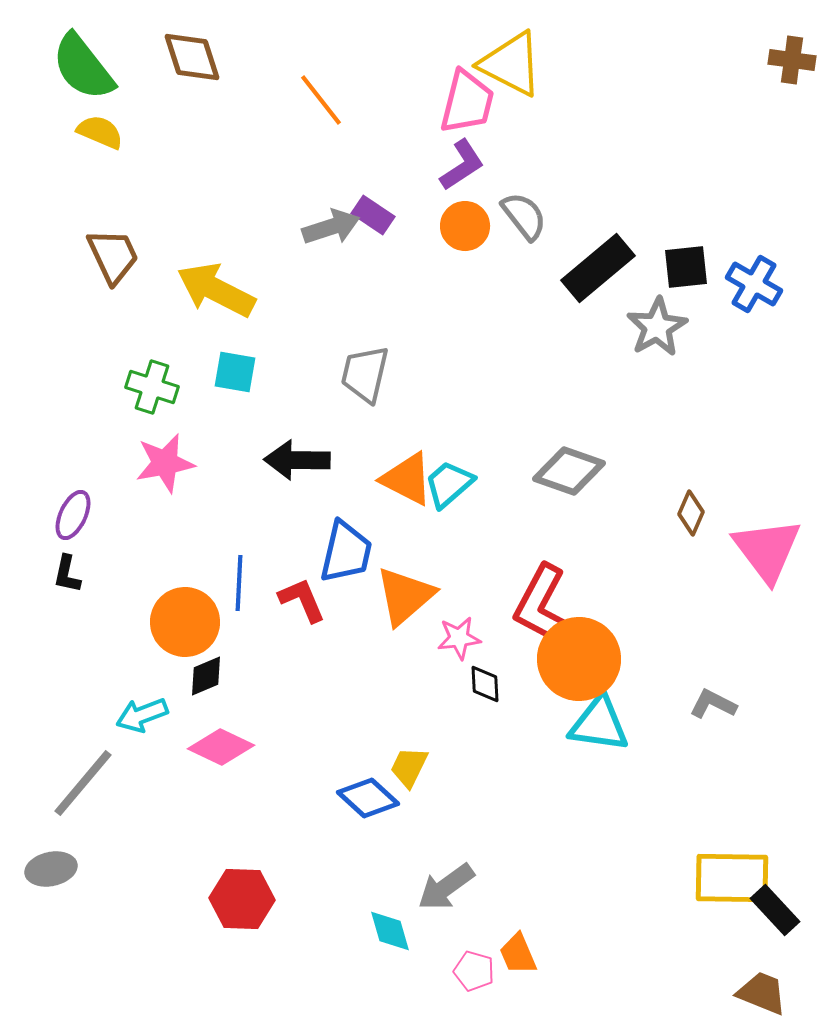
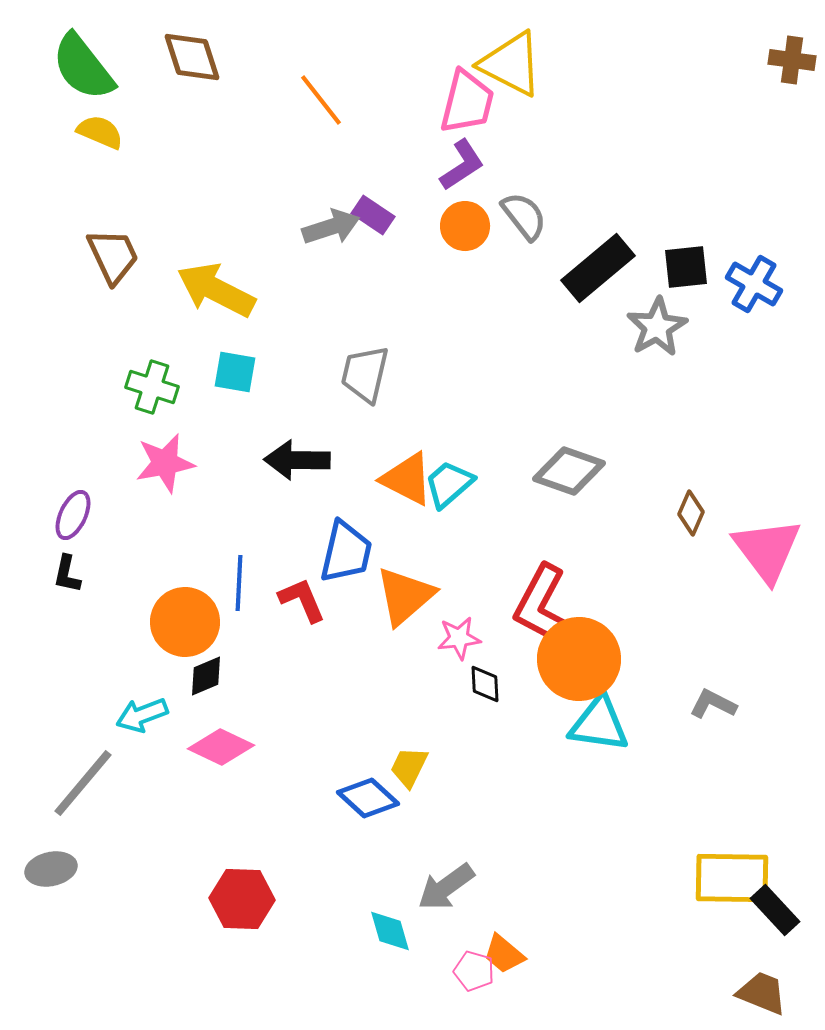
orange trapezoid at (518, 954): moved 14 px left; rotated 27 degrees counterclockwise
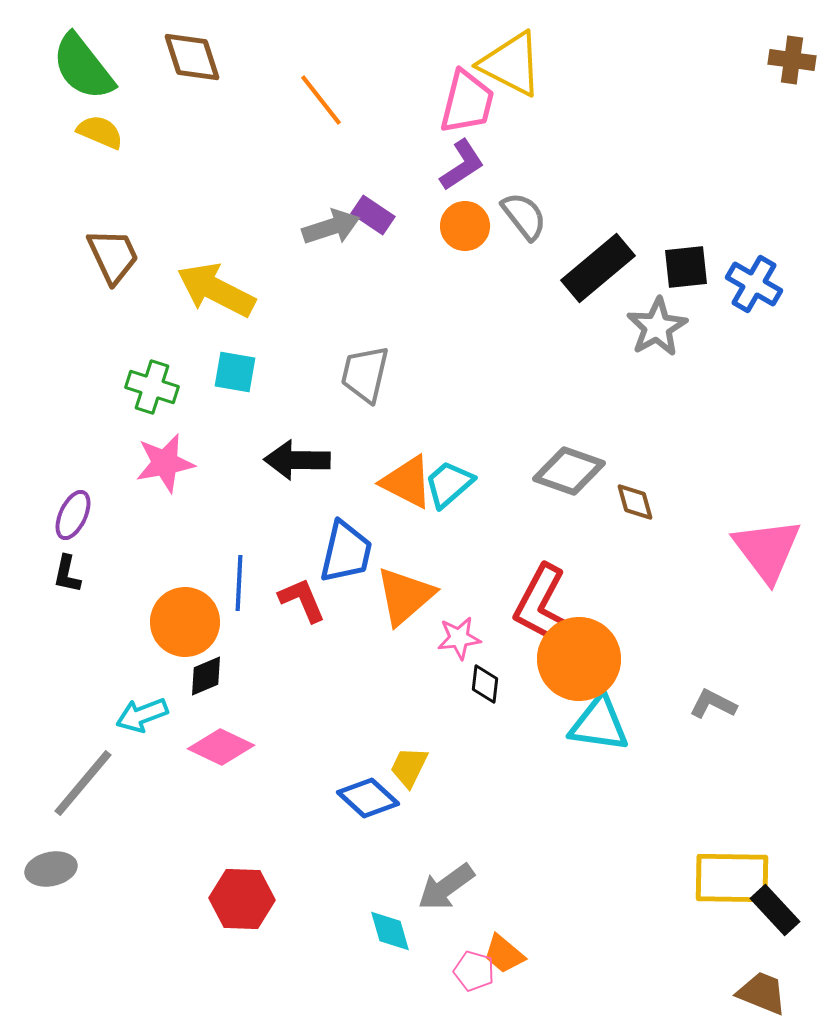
orange triangle at (407, 479): moved 3 px down
brown diamond at (691, 513): moved 56 px left, 11 px up; rotated 39 degrees counterclockwise
black diamond at (485, 684): rotated 9 degrees clockwise
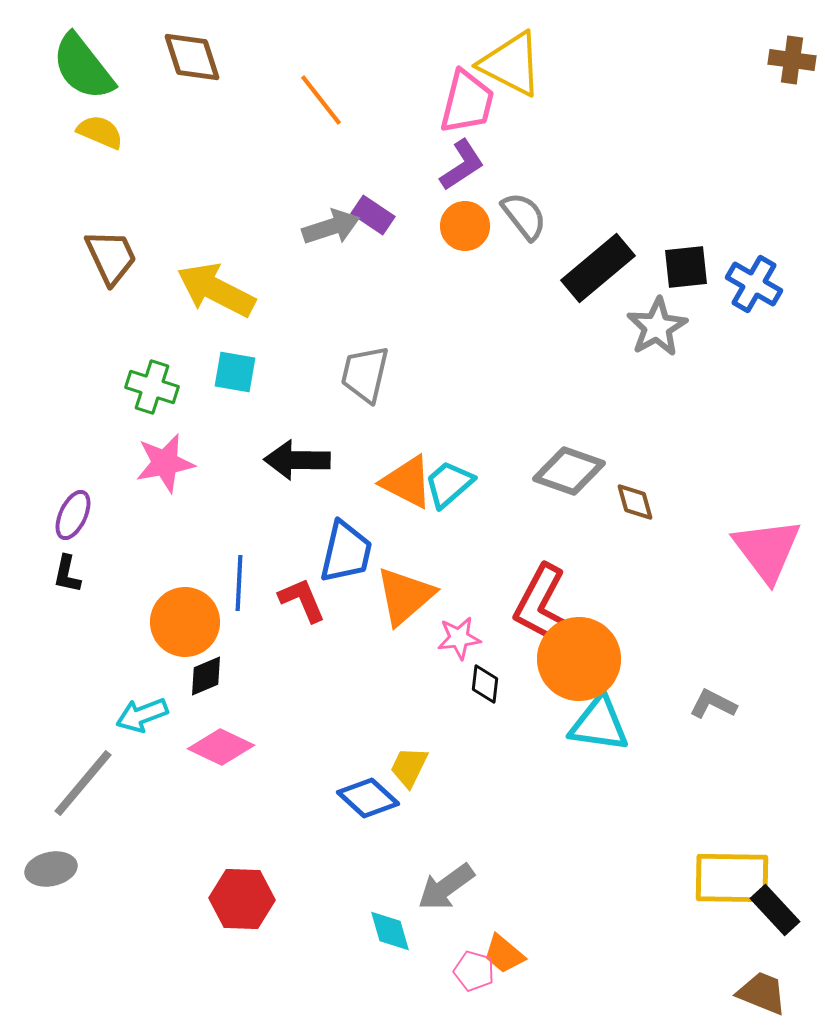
brown trapezoid at (113, 256): moved 2 px left, 1 px down
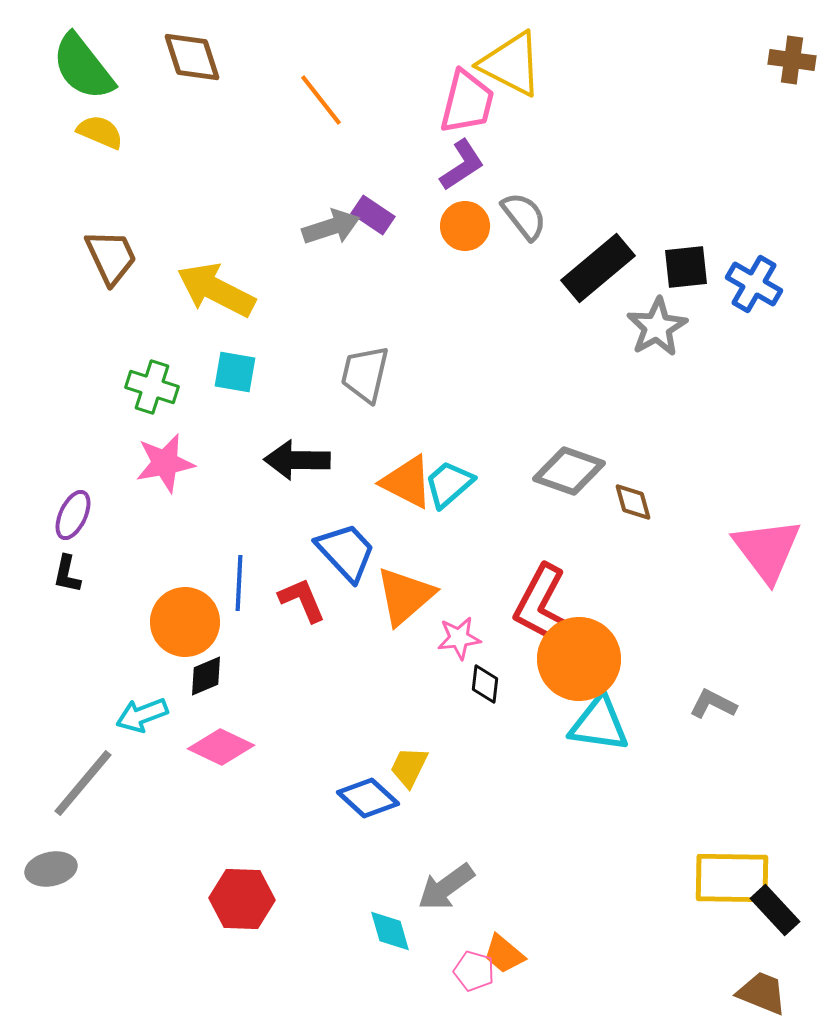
brown diamond at (635, 502): moved 2 px left
blue trapezoid at (346, 552): rotated 56 degrees counterclockwise
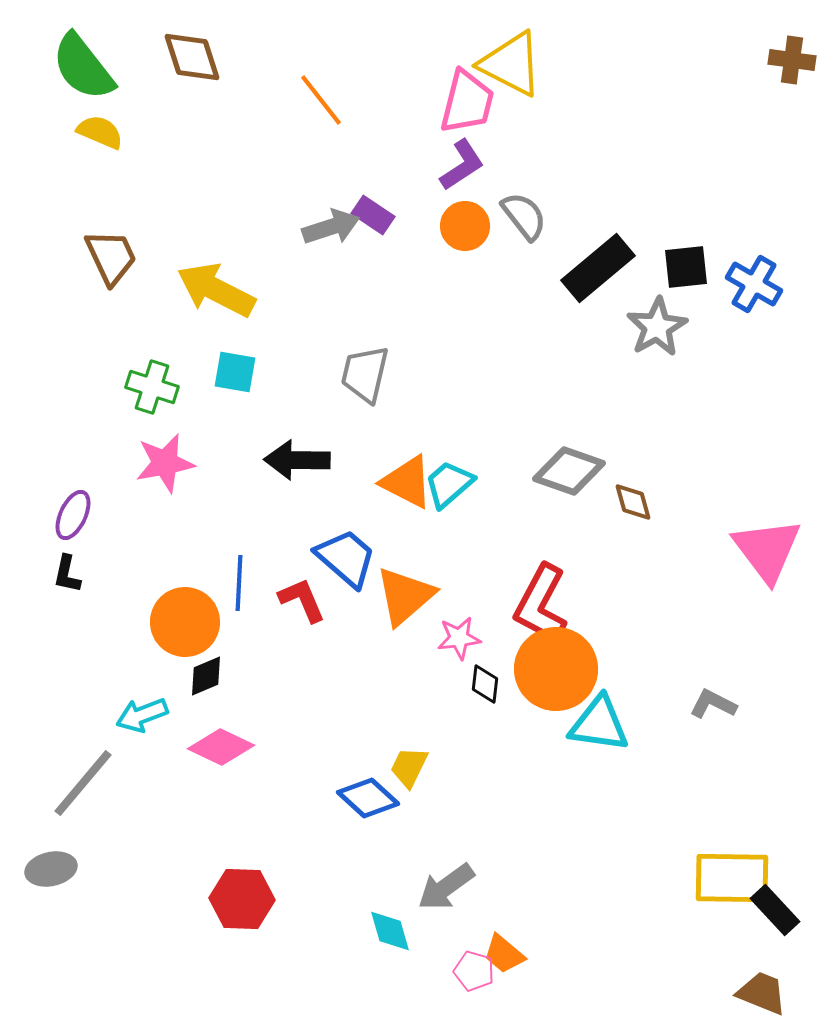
blue trapezoid at (346, 552): moved 6 px down; rotated 6 degrees counterclockwise
orange circle at (579, 659): moved 23 px left, 10 px down
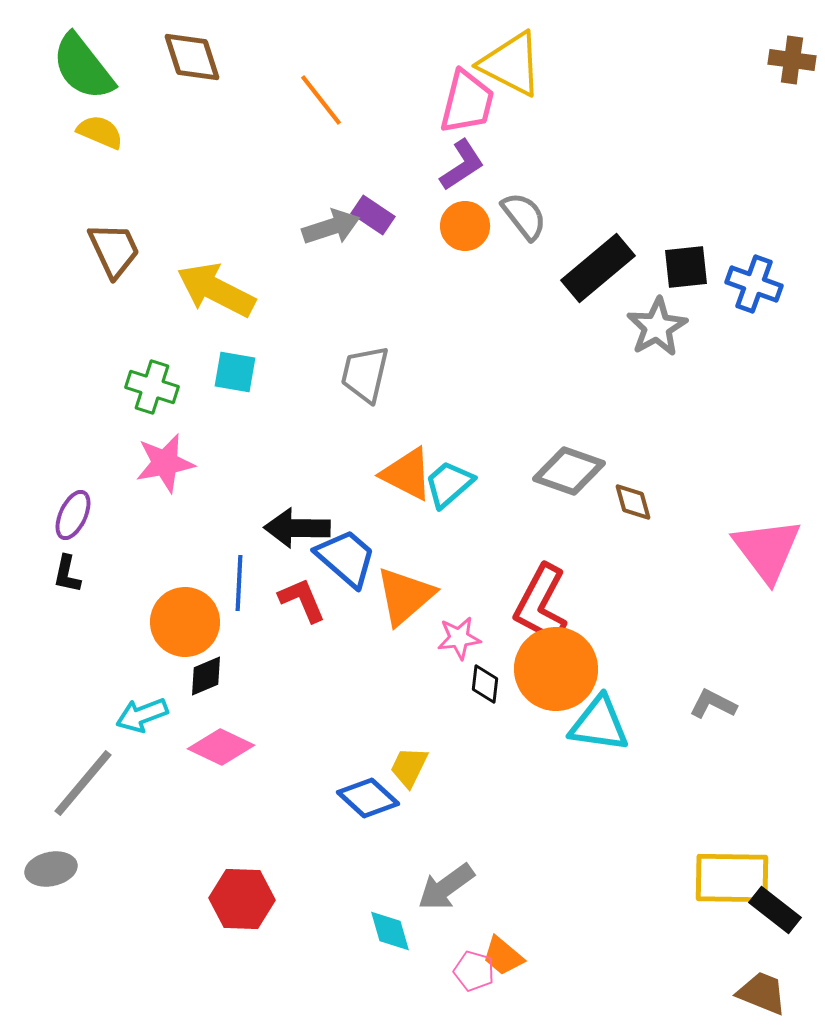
brown trapezoid at (111, 257): moved 3 px right, 7 px up
blue cross at (754, 284): rotated 10 degrees counterclockwise
black arrow at (297, 460): moved 68 px down
orange triangle at (407, 482): moved 8 px up
black rectangle at (775, 910): rotated 9 degrees counterclockwise
orange trapezoid at (504, 954): moved 1 px left, 2 px down
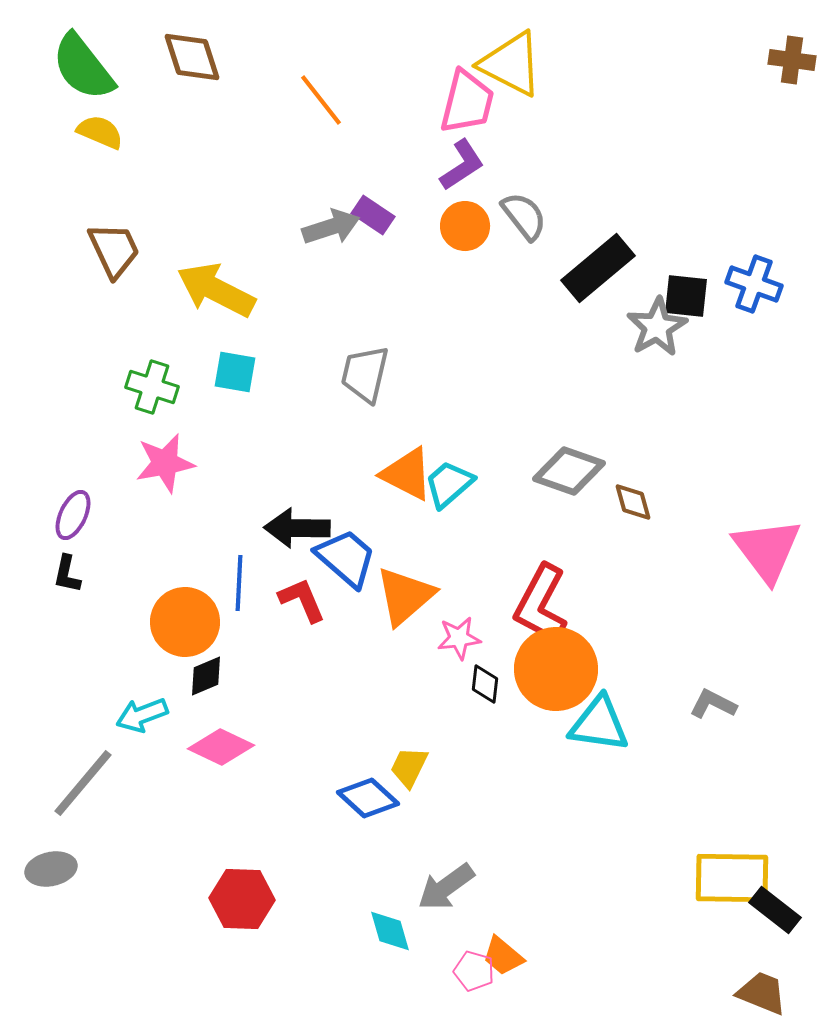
black square at (686, 267): moved 29 px down; rotated 12 degrees clockwise
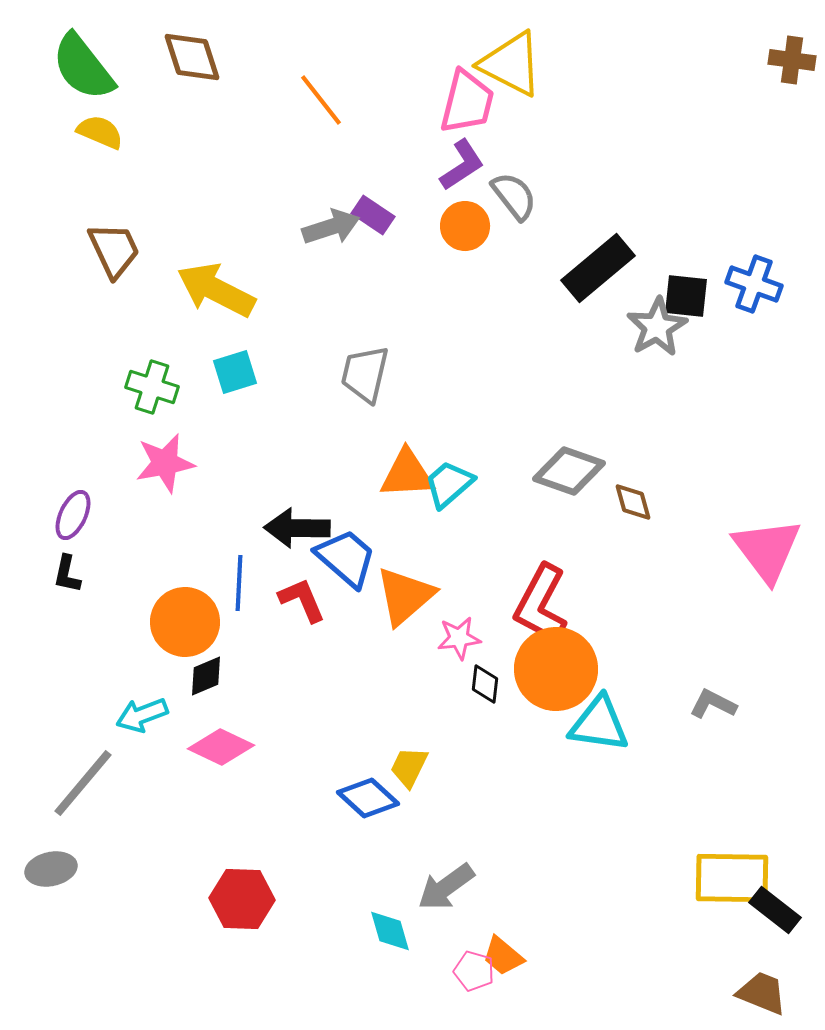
gray semicircle at (524, 216): moved 10 px left, 20 px up
cyan square at (235, 372): rotated 27 degrees counterclockwise
orange triangle at (407, 474): rotated 30 degrees counterclockwise
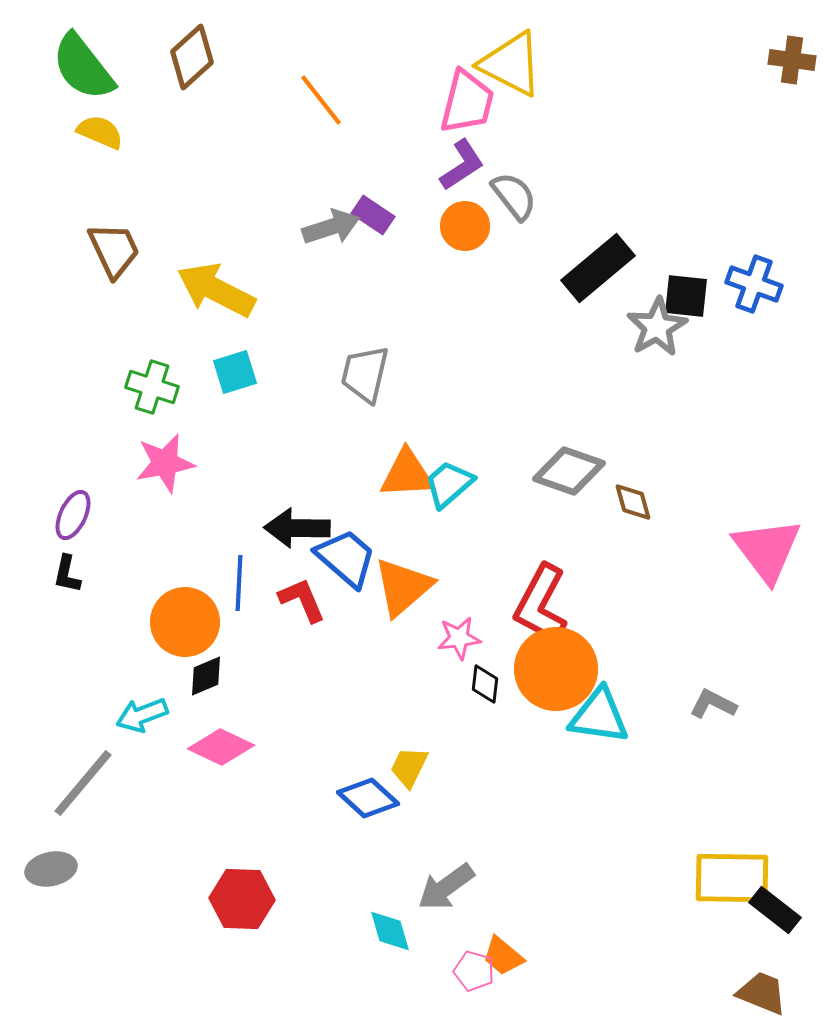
brown diamond at (192, 57): rotated 66 degrees clockwise
orange triangle at (405, 596): moved 2 px left, 9 px up
cyan triangle at (599, 724): moved 8 px up
